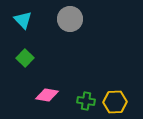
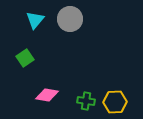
cyan triangle: moved 12 px right; rotated 24 degrees clockwise
green square: rotated 12 degrees clockwise
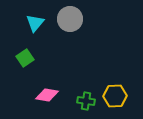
cyan triangle: moved 3 px down
yellow hexagon: moved 6 px up
